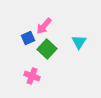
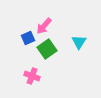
green square: rotated 12 degrees clockwise
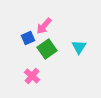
cyan triangle: moved 5 px down
pink cross: rotated 21 degrees clockwise
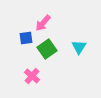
pink arrow: moved 1 px left, 3 px up
blue square: moved 2 px left; rotated 16 degrees clockwise
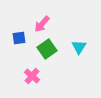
pink arrow: moved 1 px left, 1 px down
blue square: moved 7 px left
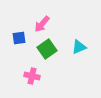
cyan triangle: rotated 35 degrees clockwise
pink cross: rotated 28 degrees counterclockwise
